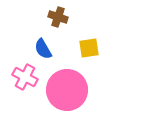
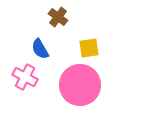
brown cross: rotated 18 degrees clockwise
blue semicircle: moved 3 px left
pink circle: moved 13 px right, 5 px up
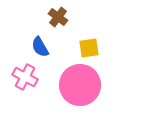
blue semicircle: moved 2 px up
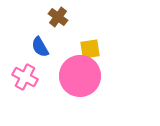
yellow square: moved 1 px right, 1 px down
pink circle: moved 9 px up
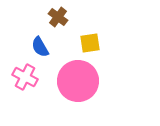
yellow square: moved 6 px up
pink circle: moved 2 px left, 5 px down
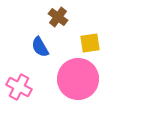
pink cross: moved 6 px left, 10 px down
pink circle: moved 2 px up
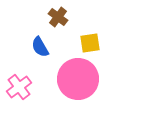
pink cross: rotated 25 degrees clockwise
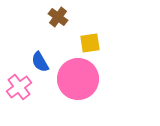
blue semicircle: moved 15 px down
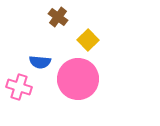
yellow square: moved 2 px left, 3 px up; rotated 35 degrees counterclockwise
blue semicircle: rotated 55 degrees counterclockwise
pink cross: rotated 35 degrees counterclockwise
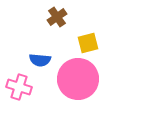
brown cross: moved 1 px left; rotated 18 degrees clockwise
yellow square: moved 3 px down; rotated 30 degrees clockwise
blue semicircle: moved 2 px up
